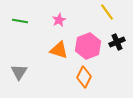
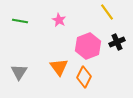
pink star: rotated 16 degrees counterclockwise
orange triangle: moved 17 px down; rotated 36 degrees clockwise
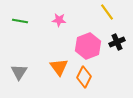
pink star: rotated 24 degrees counterclockwise
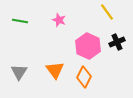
pink star: rotated 16 degrees clockwise
pink hexagon: rotated 15 degrees counterclockwise
orange triangle: moved 4 px left, 3 px down
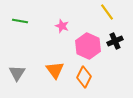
pink star: moved 3 px right, 6 px down
black cross: moved 2 px left, 1 px up
gray triangle: moved 2 px left, 1 px down
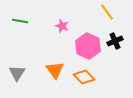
orange diamond: rotated 70 degrees counterclockwise
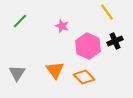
green line: rotated 56 degrees counterclockwise
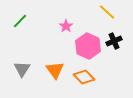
yellow line: rotated 12 degrees counterclockwise
pink star: moved 4 px right; rotated 16 degrees clockwise
black cross: moved 1 px left
gray triangle: moved 5 px right, 4 px up
